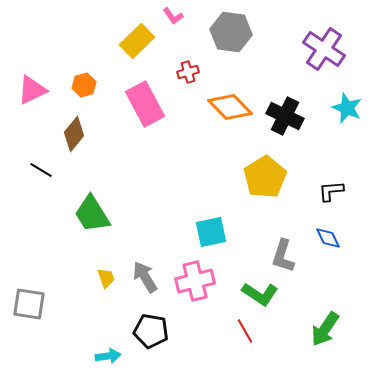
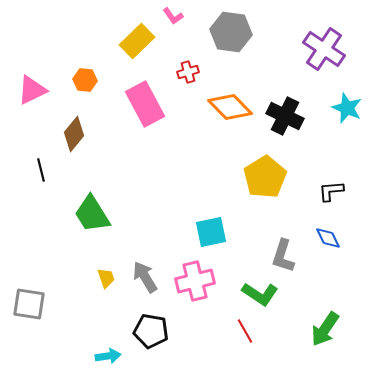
orange hexagon: moved 1 px right, 5 px up; rotated 20 degrees clockwise
black line: rotated 45 degrees clockwise
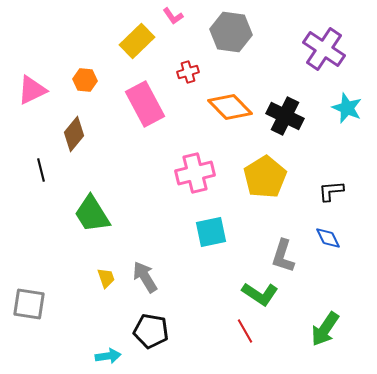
pink cross: moved 108 px up
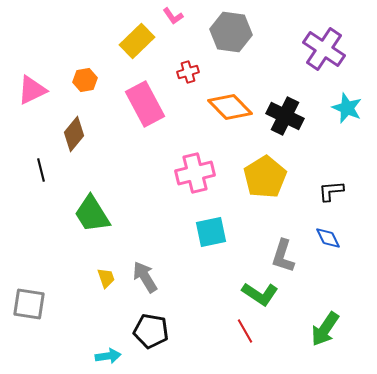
orange hexagon: rotated 15 degrees counterclockwise
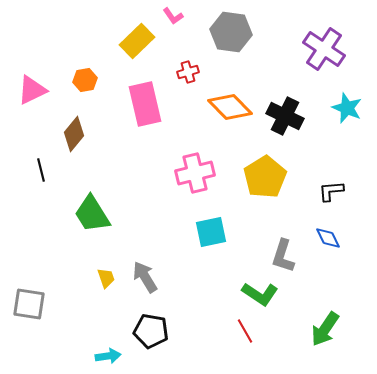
pink rectangle: rotated 15 degrees clockwise
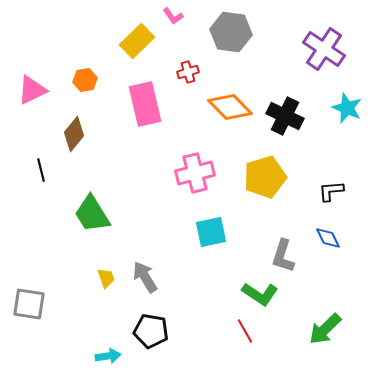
yellow pentagon: rotated 15 degrees clockwise
green arrow: rotated 12 degrees clockwise
